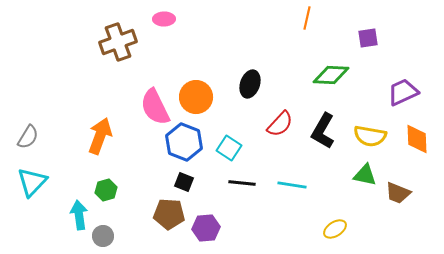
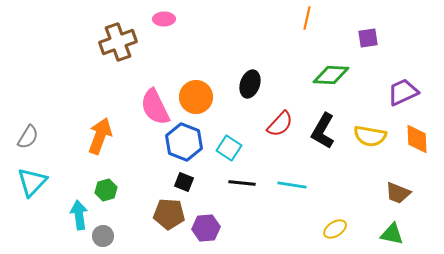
green triangle: moved 27 px right, 59 px down
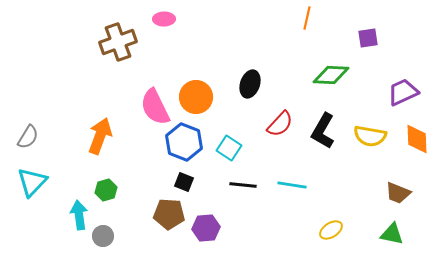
black line: moved 1 px right, 2 px down
yellow ellipse: moved 4 px left, 1 px down
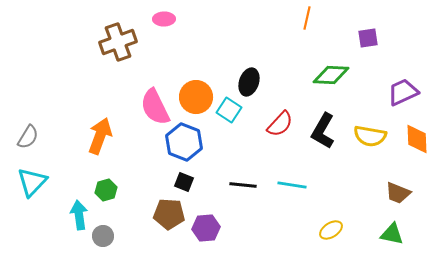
black ellipse: moved 1 px left, 2 px up
cyan square: moved 38 px up
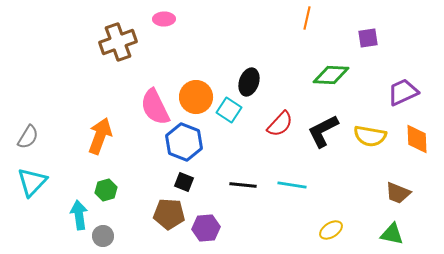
black L-shape: rotated 33 degrees clockwise
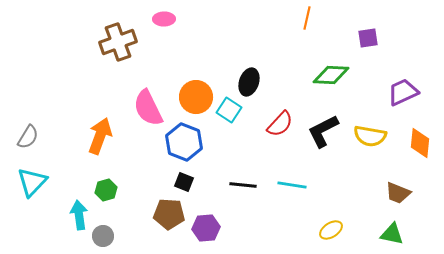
pink semicircle: moved 7 px left, 1 px down
orange diamond: moved 3 px right, 4 px down; rotated 8 degrees clockwise
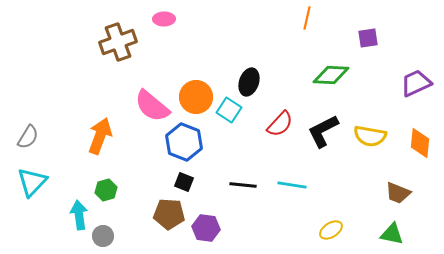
purple trapezoid: moved 13 px right, 9 px up
pink semicircle: moved 4 px right, 2 px up; rotated 24 degrees counterclockwise
purple hexagon: rotated 12 degrees clockwise
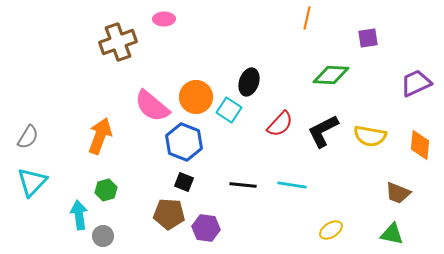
orange diamond: moved 2 px down
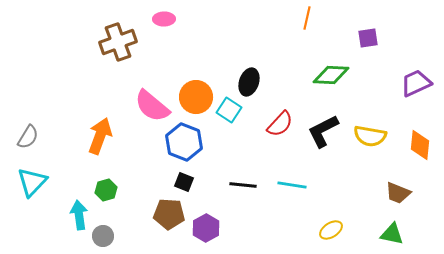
purple hexagon: rotated 24 degrees clockwise
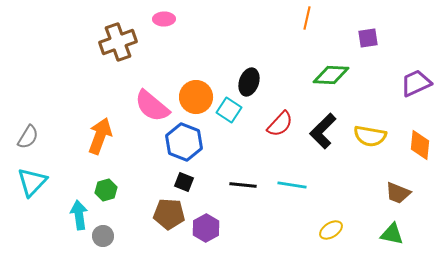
black L-shape: rotated 18 degrees counterclockwise
